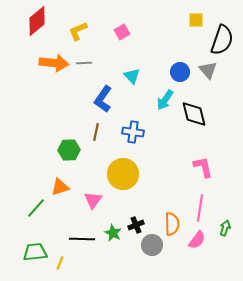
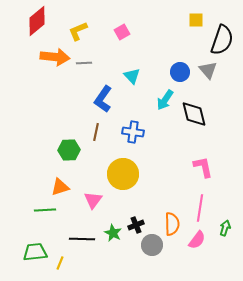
orange arrow: moved 1 px right, 6 px up
green line: moved 9 px right, 2 px down; rotated 45 degrees clockwise
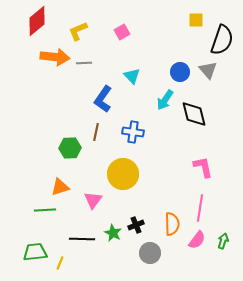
green hexagon: moved 1 px right, 2 px up
green arrow: moved 2 px left, 13 px down
gray circle: moved 2 px left, 8 px down
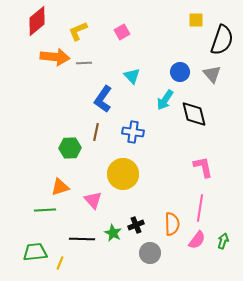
gray triangle: moved 4 px right, 4 px down
pink triangle: rotated 18 degrees counterclockwise
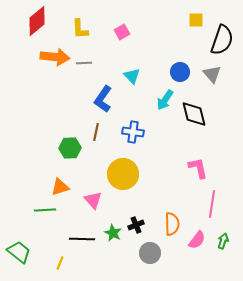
yellow L-shape: moved 2 px right, 2 px up; rotated 70 degrees counterclockwise
pink L-shape: moved 5 px left, 1 px down
pink line: moved 12 px right, 4 px up
green trapezoid: moved 16 px left; rotated 45 degrees clockwise
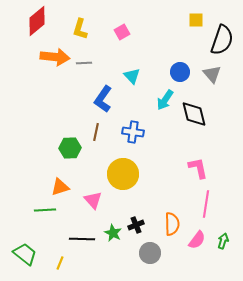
yellow L-shape: rotated 20 degrees clockwise
pink line: moved 6 px left
green trapezoid: moved 6 px right, 2 px down
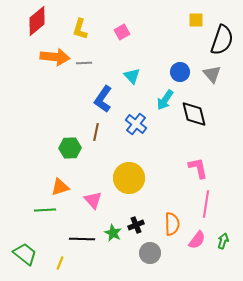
blue cross: moved 3 px right, 8 px up; rotated 30 degrees clockwise
yellow circle: moved 6 px right, 4 px down
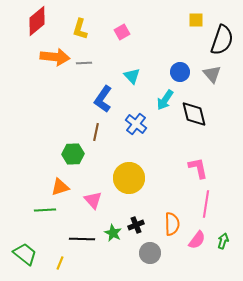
green hexagon: moved 3 px right, 6 px down
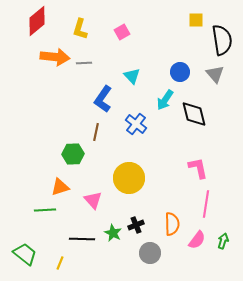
black semicircle: rotated 28 degrees counterclockwise
gray triangle: moved 3 px right
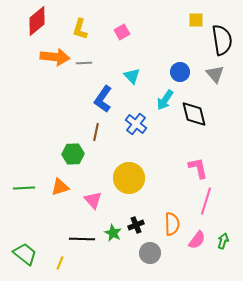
pink line: moved 3 px up; rotated 8 degrees clockwise
green line: moved 21 px left, 22 px up
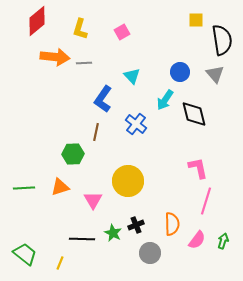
yellow circle: moved 1 px left, 3 px down
pink triangle: rotated 12 degrees clockwise
